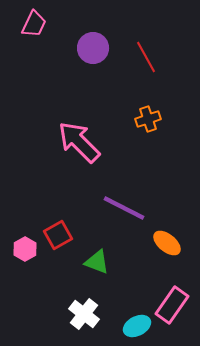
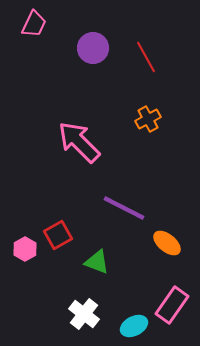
orange cross: rotated 10 degrees counterclockwise
cyan ellipse: moved 3 px left
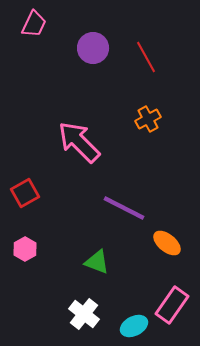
red square: moved 33 px left, 42 px up
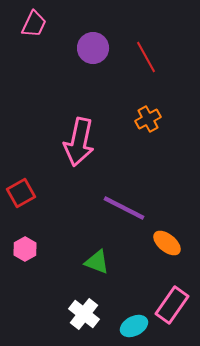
pink arrow: rotated 123 degrees counterclockwise
red square: moved 4 px left
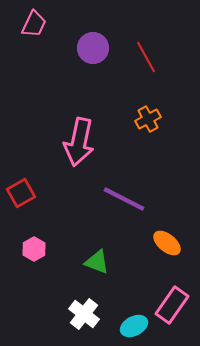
purple line: moved 9 px up
pink hexagon: moved 9 px right
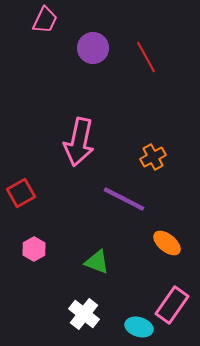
pink trapezoid: moved 11 px right, 4 px up
orange cross: moved 5 px right, 38 px down
cyan ellipse: moved 5 px right, 1 px down; rotated 44 degrees clockwise
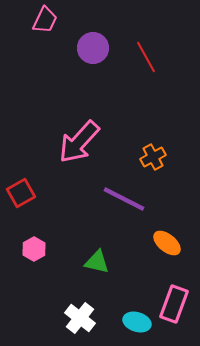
pink arrow: rotated 30 degrees clockwise
green triangle: rotated 8 degrees counterclockwise
pink rectangle: moved 2 px right, 1 px up; rotated 15 degrees counterclockwise
white cross: moved 4 px left, 4 px down
cyan ellipse: moved 2 px left, 5 px up
